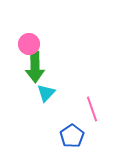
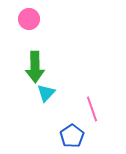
pink circle: moved 25 px up
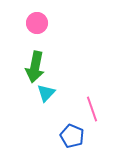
pink circle: moved 8 px right, 4 px down
green arrow: rotated 12 degrees clockwise
blue pentagon: rotated 15 degrees counterclockwise
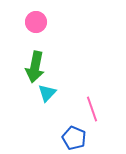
pink circle: moved 1 px left, 1 px up
cyan triangle: moved 1 px right
blue pentagon: moved 2 px right, 2 px down
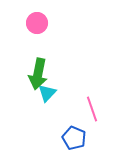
pink circle: moved 1 px right, 1 px down
green arrow: moved 3 px right, 7 px down
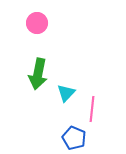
cyan triangle: moved 19 px right
pink line: rotated 25 degrees clockwise
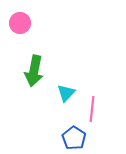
pink circle: moved 17 px left
green arrow: moved 4 px left, 3 px up
blue pentagon: rotated 10 degrees clockwise
